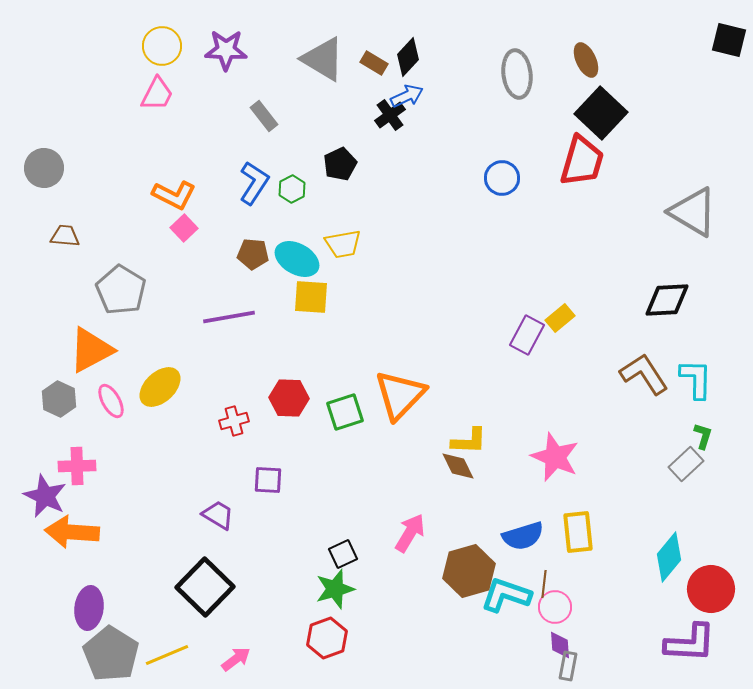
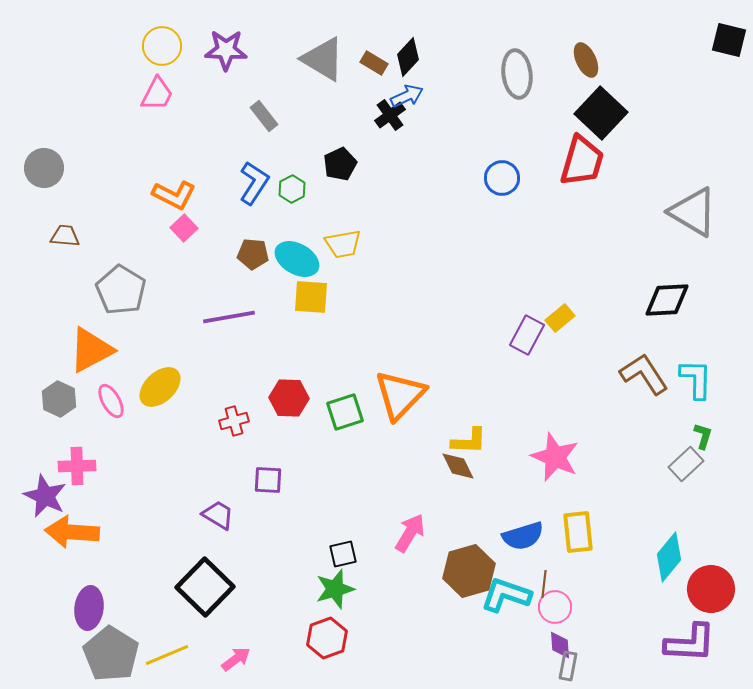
black square at (343, 554): rotated 12 degrees clockwise
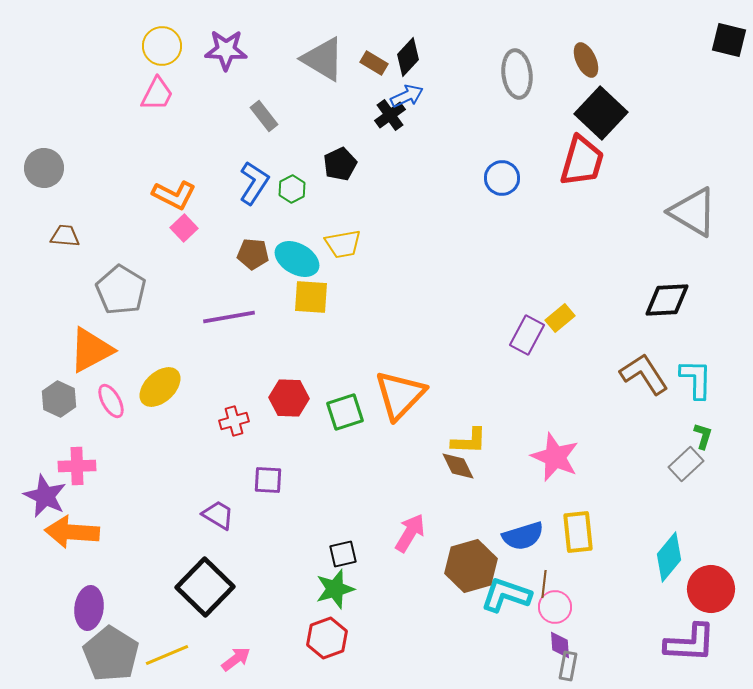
brown hexagon at (469, 571): moved 2 px right, 5 px up
